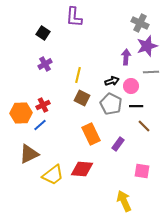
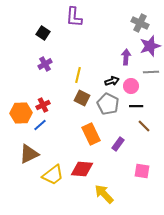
purple star: moved 3 px right
gray pentagon: moved 3 px left
yellow arrow: moved 20 px left, 7 px up; rotated 20 degrees counterclockwise
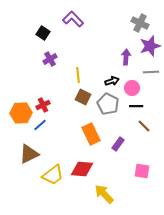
purple L-shape: moved 1 px left, 2 px down; rotated 130 degrees clockwise
purple cross: moved 5 px right, 5 px up
yellow line: rotated 21 degrees counterclockwise
pink circle: moved 1 px right, 2 px down
brown square: moved 1 px right, 1 px up
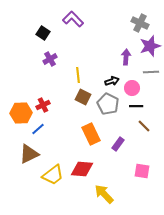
blue line: moved 2 px left, 4 px down
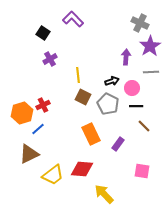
purple star: rotated 15 degrees counterclockwise
orange hexagon: moved 1 px right; rotated 15 degrees counterclockwise
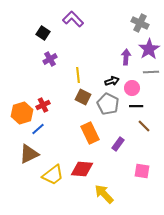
purple star: moved 1 px left, 3 px down
orange rectangle: moved 1 px left, 1 px up
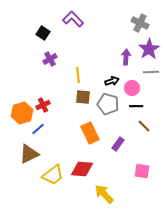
brown square: rotated 21 degrees counterclockwise
gray pentagon: rotated 10 degrees counterclockwise
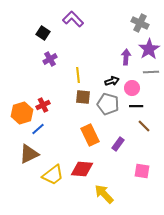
orange rectangle: moved 2 px down
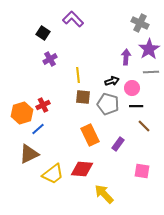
yellow trapezoid: moved 1 px up
